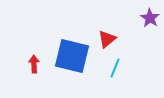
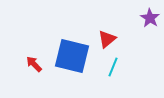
red arrow: rotated 42 degrees counterclockwise
cyan line: moved 2 px left, 1 px up
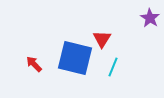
red triangle: moved 5 px left; rotated 18 degrees counterclockwise
blue square: moved 3 px right, 2 px down
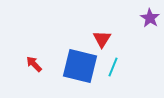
blue square: moved 5 px right, 8 px down
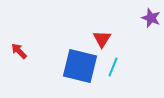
purple star: moved 1 px right; rotated 12 degrees counterclockwise
red arrow: moved 15 px left, 13 px up
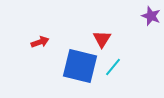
purple star: moved 2 px up
red arrow: moved 21 px right, 9 px up; rotated 114 degrees clockwise
cyan line: rotated 18 degrees clockwise
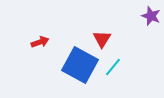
blue square: moved 1 px up; rotated 15 degrees clockwise
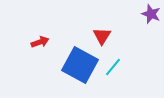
purple star: moved 2 px up
red triangle: moved 3 px up
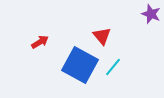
red triangle: rotated 12 degrees counterclockwise
red arrow: rotated 12 degrees counterclockwise
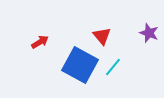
purple star: moved 2 px left, 19 px down
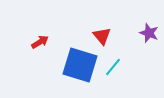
blue square: rotated 12 degrees counterclockwise
